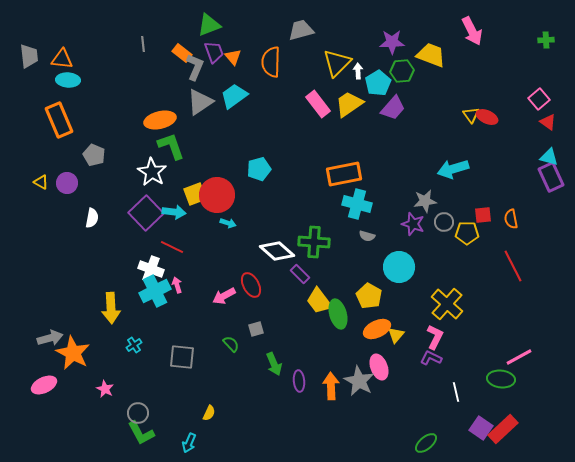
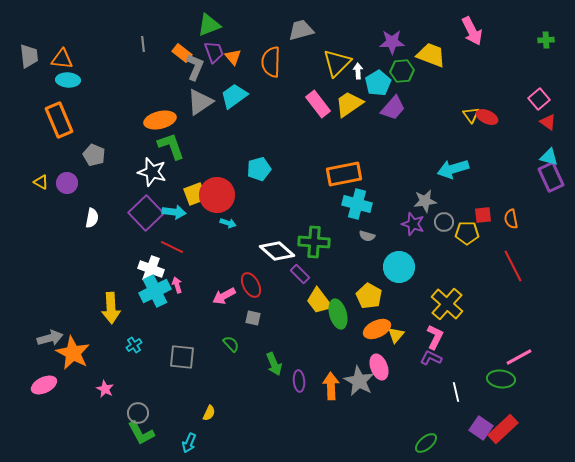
white star at (152, 172): rotated 16 degrees counterclockwise
gray square at (256, 329): moved 3 px left, 11 px up; rotated 28 degrees clockwise
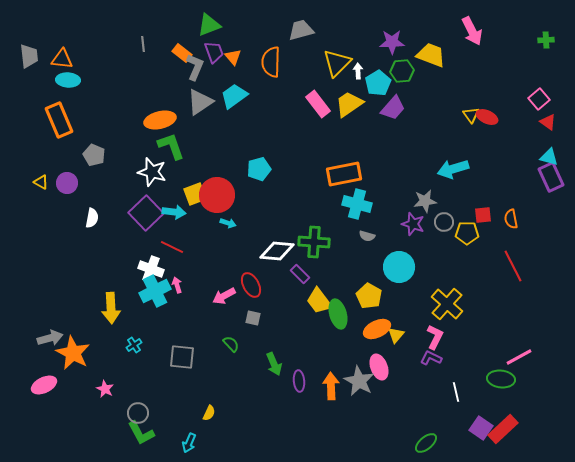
white diamond at (277, 251): rotated 36 degrees counterclockwise
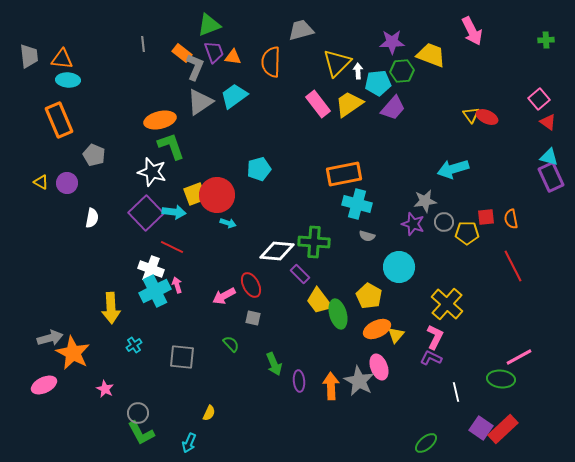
orange triangle at (233, 57): rotated 42 degrees counterclockwise
cyan pentagon at (378, 83): rotated 25 degrees clockwise
red square at (483, 215): moved 3 px right, 2 px down
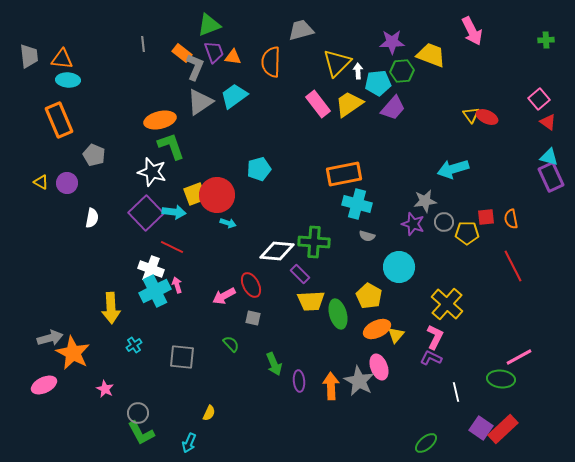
yellow trapezoid at (319, 301): moved 8 px left; rotated 56 degrees counterclockwise
